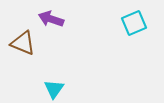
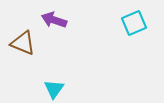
purple arrow: moved 3 px right, 1 px down
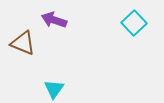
cyan square: rotated 20 degrees counterclockwise
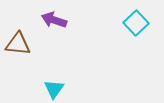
cyan square: moved 2 px right
brown triangle: moved 5 px left, 1 px down; rotated 16 degrees counterclockwise
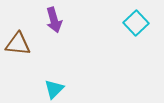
purple arrow: rotated 125 degrees counterclockwise
cyan triangle: rotated 10 degrees clockwise
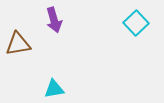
brown triangle: rotated 16 degrees counterclockwise
cyan triangle: rotated 35 degrees clockwise
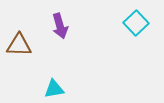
purple arrow: moved 6 px right, 6 px down
brown triangle: moved 1 px right, 1 px down; rotated 12 degrees clockwise
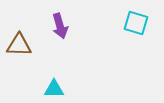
cyan square: rotated 30 degrees counterclockwise
cyan triangle: rotated 10 degrees clockwise
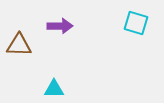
purple arrow: rotated 75 degrees counterclockwise
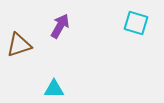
purple arrow: rotated 60 degrees counterclockwise
brown triangle: rotated 20 degrees counterclockwise
